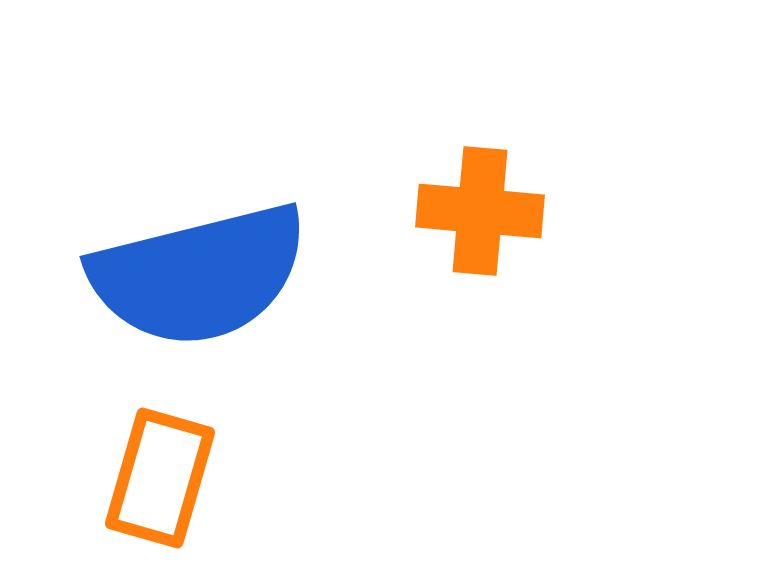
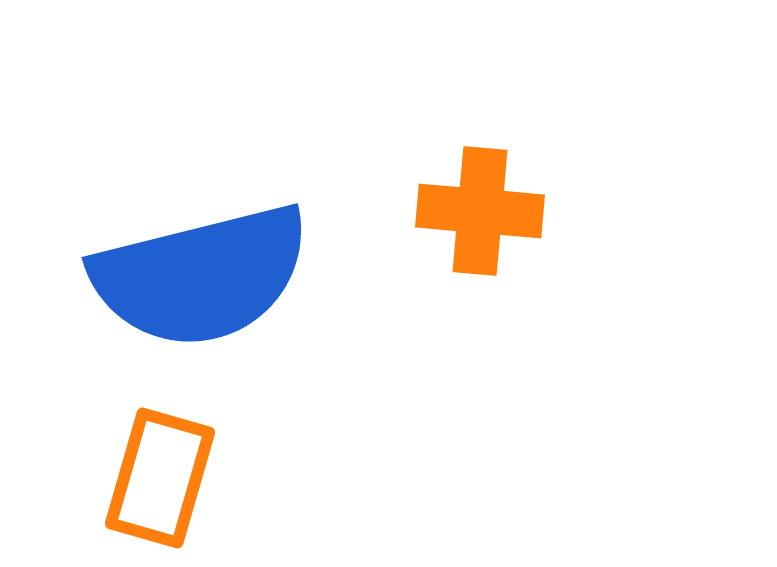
blue semicircle: moved 2 px right, 1 px down
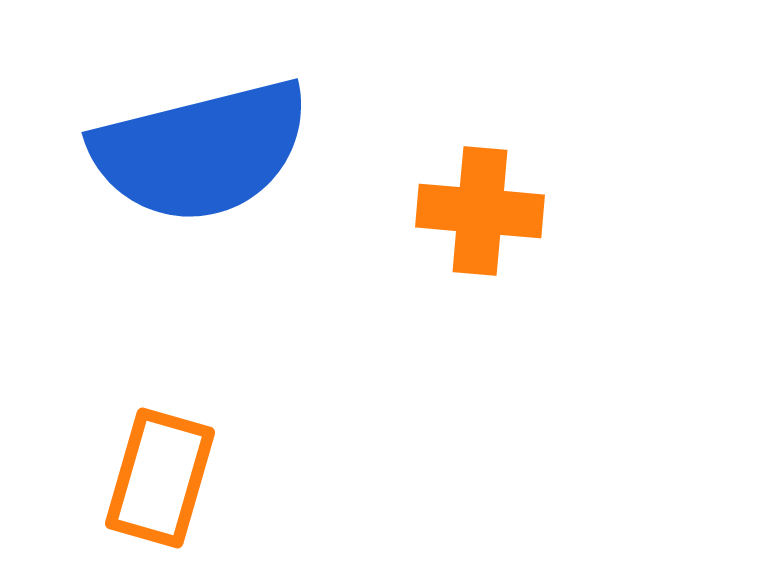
blue semicircle: moved 125 px up
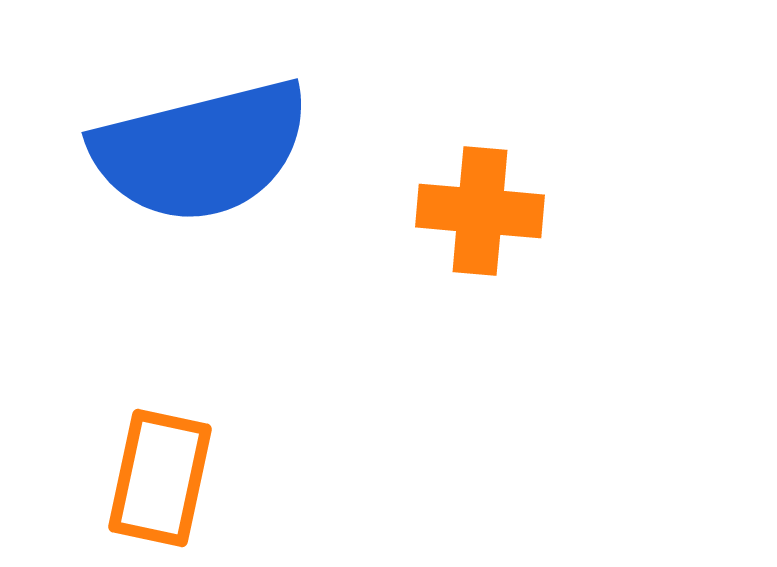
orange rectangle: rotated 4 degrees counterclockwise
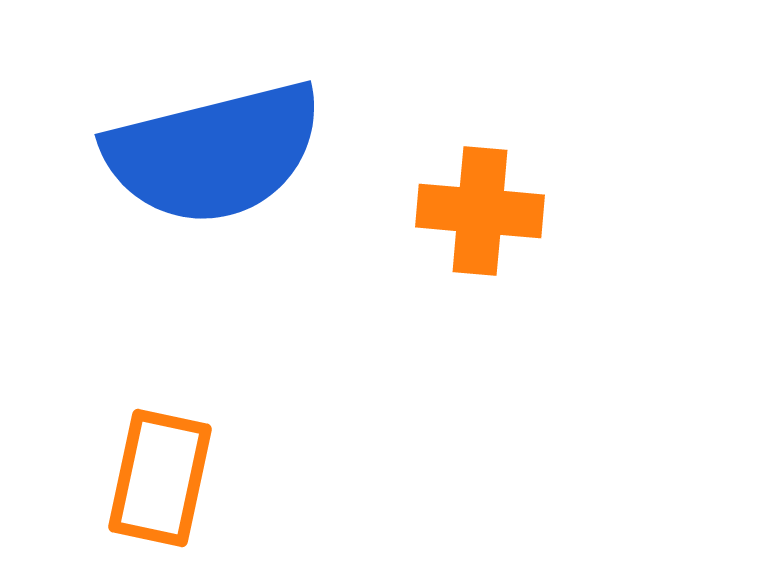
blue semicircle: moved 13 px right, 2 px down
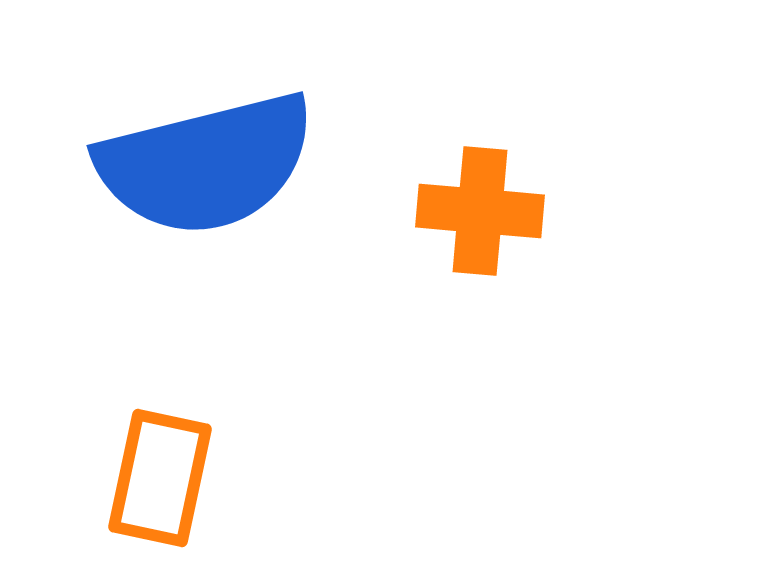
blue semicircle: moved 8 px left, 11 px down
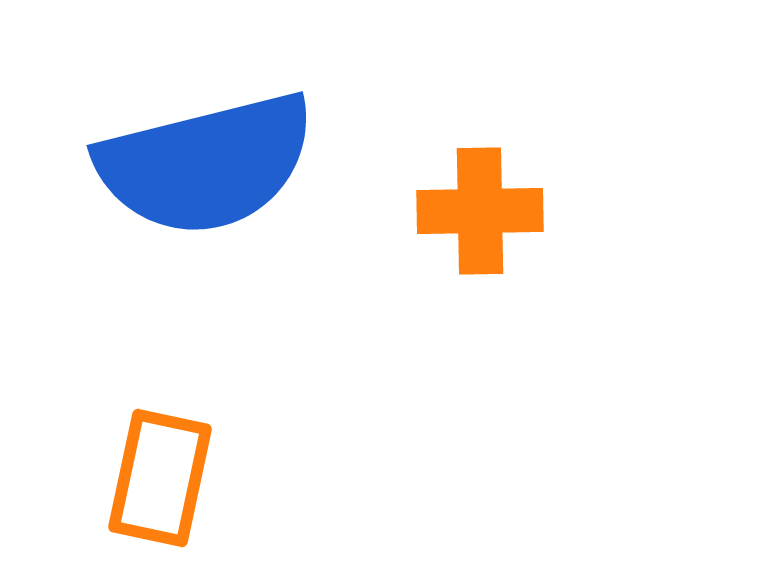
orange cross: rotated 6 degrees counterclockwise
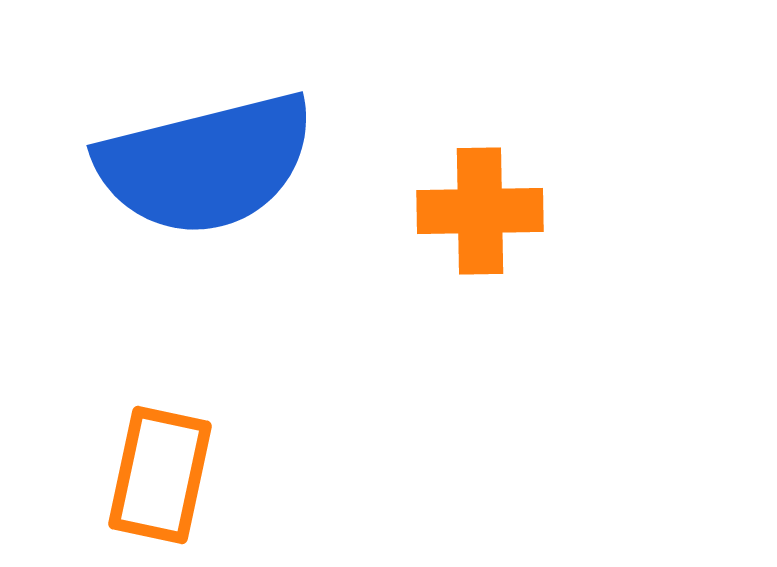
orange rectangle: moved 3 px up
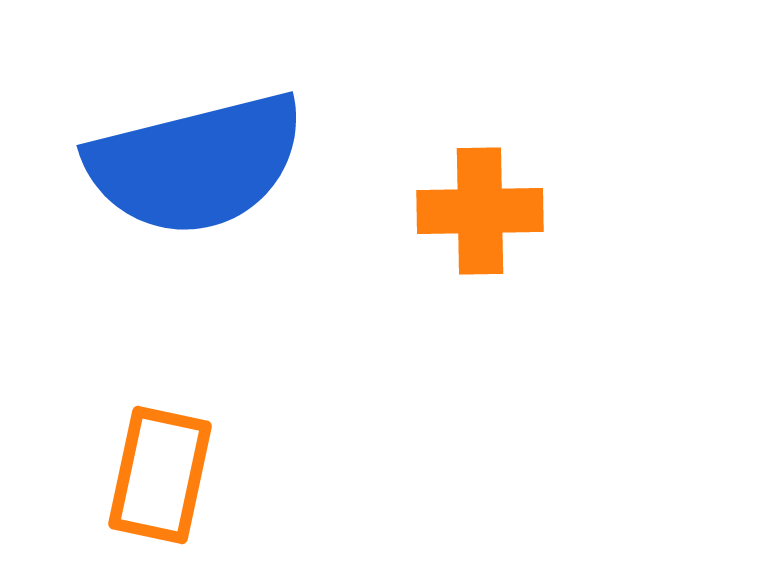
blue semicircle: moved 10 px left
